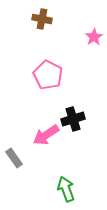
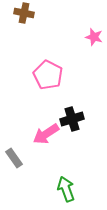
brown cross: moved 18 px left, 6 px up
pink star: rotated 24 degrees counterclockwise
black cross: moved 1 px left
pink arrow: moved 1 px up
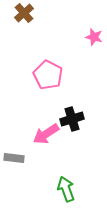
brown cross: rotated 36 degrees clockwise
gray rectangle: rotated 48 degrees counterclockwise
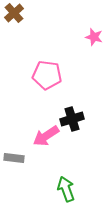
brown cross: moved 10 px left
pink pentagon: moved 1 px left; rotated 20 degrees counterclockwise
pink arrow: moved 2 px down
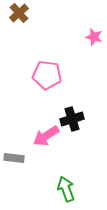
brown cross: moved 5 px right
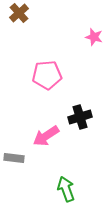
pink pentagon: rotated 12 degrees counterclockwise
black cross: moved 8 px right, 2 px up
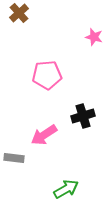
black cross: moved 3 px right, 1 px up
pink arrow: moved 2 px left, 1 px up
green arrow: rotated 80 degrees clockwise
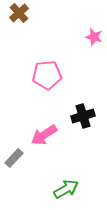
gray rectangle: rotated 54 degrees counterclockwise
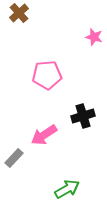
green arrow: moved 1 px right
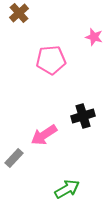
pink pentagon: moved 4 px right, 15 px up
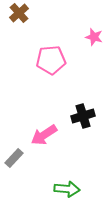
green arrow: rotated 35 degrees clockwise
